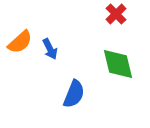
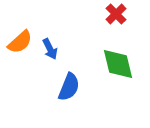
blue semicircle: moved 5 px left, 7 px up
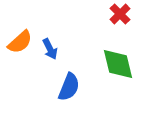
red cross: moved 4 px right
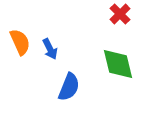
orange semicircle: rotated 72 degrees counterclockwise
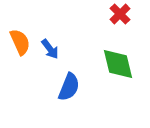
blue arrow: rotated 10 degrees counterclockwise
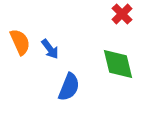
red cross: moved 2 px right
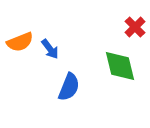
red cross: moved 13 px right, 13 px down
orange semicircle: rotated 92 degrees clockwise
green diamond: moved 2 px right, 2 px down
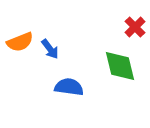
blue semicircle: rotated 104 degrees counterclockwise
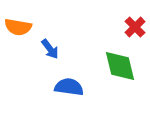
orange semicircle: moved 2 px left, 15 px up; rotated 32 degrees clockwise
